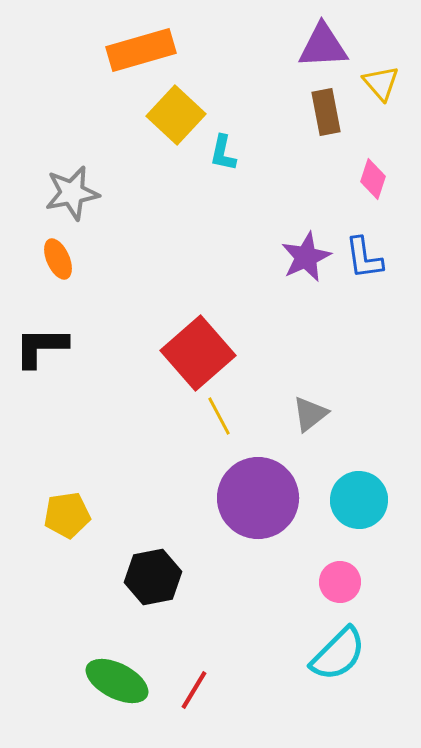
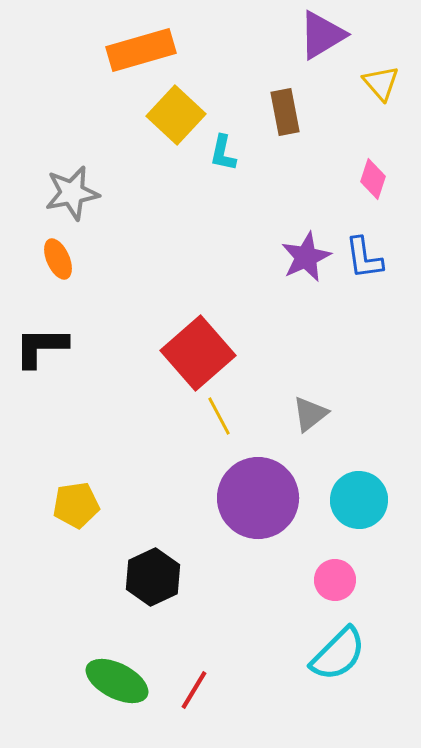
purple triangle: moved 1 px left, 11 px up; rotated 28 degrees counterclockwise
brown rectangle: moved 41 px left
yellow pentagon: moved 9 px right, 10 px up
black hexagon: rotated 14 degrees counterclockwise
pink circle: moved 5 px left, 2 px up
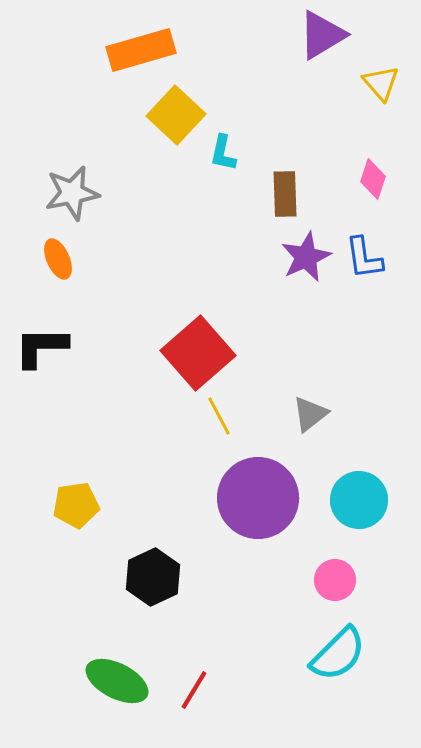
brown rectangle: moved 82 px down; rotated 9 degrees clockwise
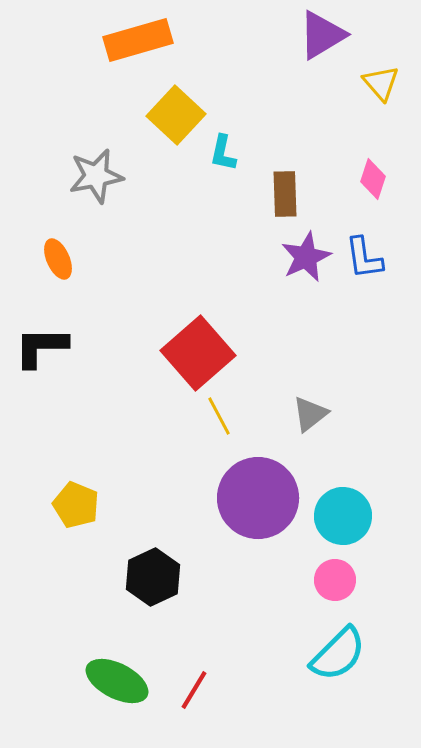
orange rectangle: moved 3 px left, 10 px up
gray star: moved 24 px right, 17 px up
cyan circle: moved 16 px left, 16 px down
yellow pentagon: rotated 30 degrees clockwise
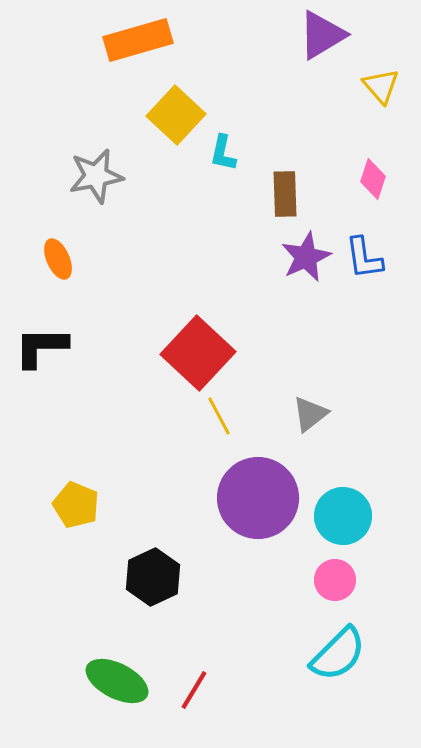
yellow triangle: moved 3 px down
red square: rotated 6 degrees counterclockwise
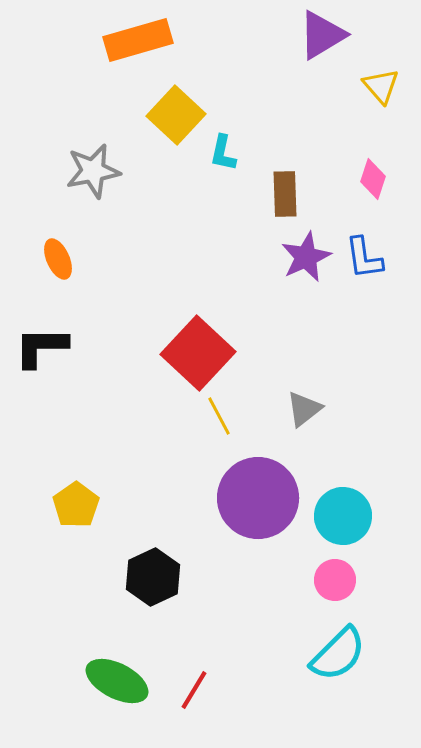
gray star: moved 3 px left, 5 px up
gray triangle: moved 6 px left, 5 px up
yellow pentagon: rotated 15 degrees clockwise
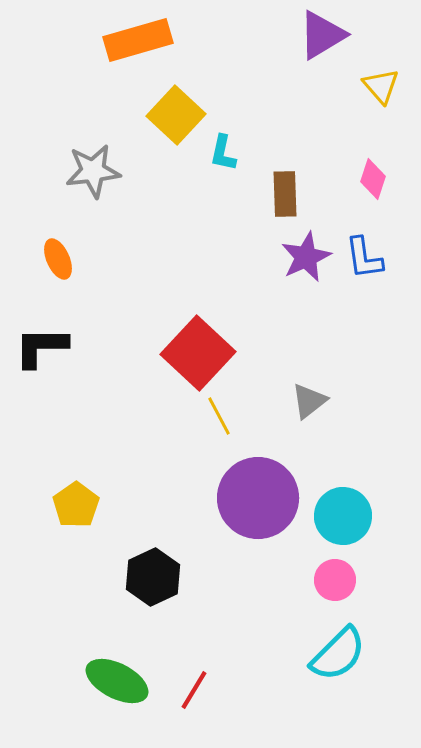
gray star: rotated 4 degrees clockwise
gray triangle: moved 5 px right, 8 px up
